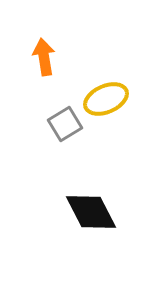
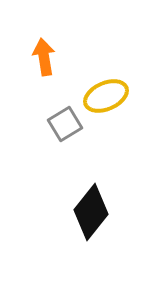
yellow ellipse: moved 3 px up
black diamond: rotated 66 degrees clockwise
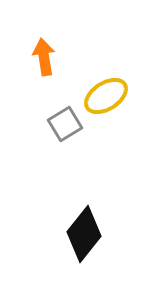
yellow ellipse: rotated 9 degrees counterclockwise
black diamond: moved 7 px left, 22 px down
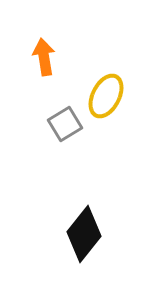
yellow ellipse: rotated 30 degrees counterclockwise
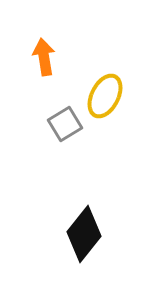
yellow ellipse: moved 1 px left
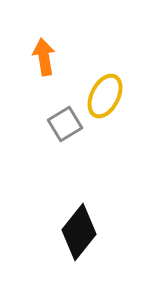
black diamond: moved 5 px left, 2 px up
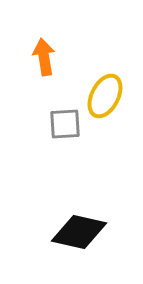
gray square: rotated 28 degrees clockwise
black diamond: rotated 64 degrees clockwise
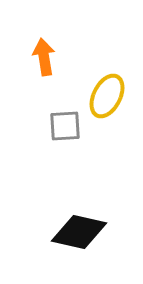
yellow ellipse: moved 2 px right
gray square: moved 2 px down
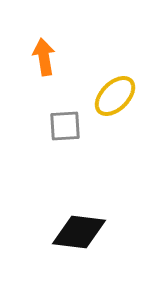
yellow ellipse: moved 8 px right; rotated 18 degrees clockwise
black diamond: rotated 6 degrees counterclockwise
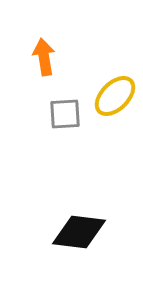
gray square: moved 12 px up
